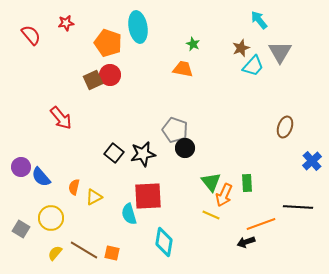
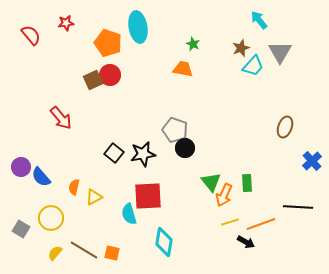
yellow line: moved 19 px right, 7 px down; rotated 42 degrees counterclockwise
black arrow: rotated 132 degrees counterclockwise
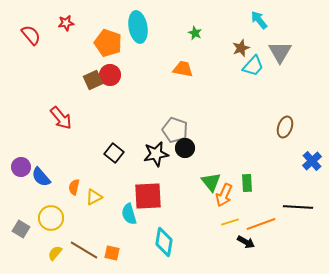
green star: moved 2 px right, 11 px up
black star: moved 13 px right
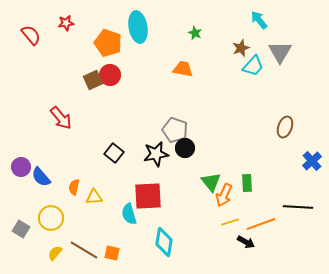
yellow triangle: rotated 24 degrees clockwise
